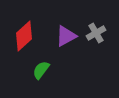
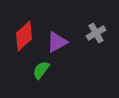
purple triangle: moved 9 px left, 6 px down
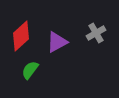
red diamond: moved 3 px left
green semicircle: moved 11 px left
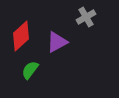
gray cross: moved 10 px left, 16 px up
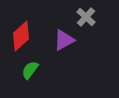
gray cross: rotated 18 degrees counterclockwise
purple triangle: moved 7 px right, 2 px up
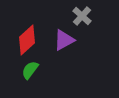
gray cross: moved 4 px left, 1 px up
red diamond: moved 6 px right, 4 px down
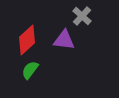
purple triangle: rotated 35 degrees clockwise
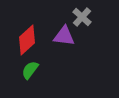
gray cross: moved 1 px down
purple triangle: moved 4 px up
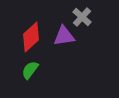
purple triangle: rotated 15 degrees counterclockwise
red diamond: moved 4 px right, 3 px up
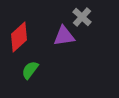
red diamond: moved 12 px left
